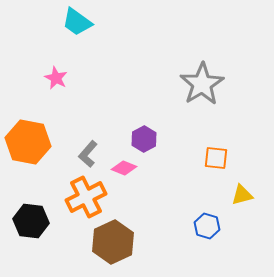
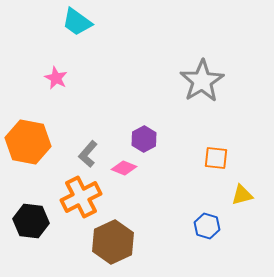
gray star: moved 3 px up
orange cross: moved 5 px left
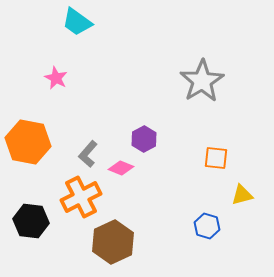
pink diamond: moved 3 px left
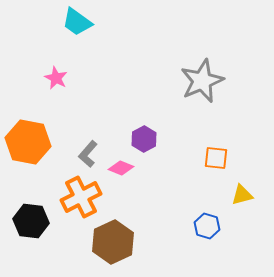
gray star: rotated 9 degrees clockwise
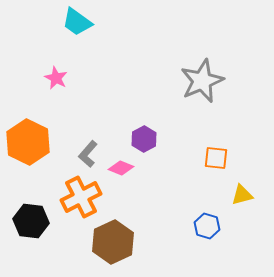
orange hexagon: rotated 15 degrees clockwise
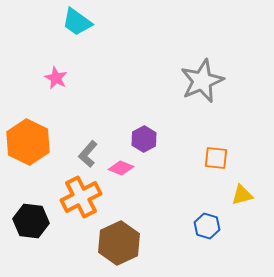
brown hexagon: moved 6 px right, 1 px down
